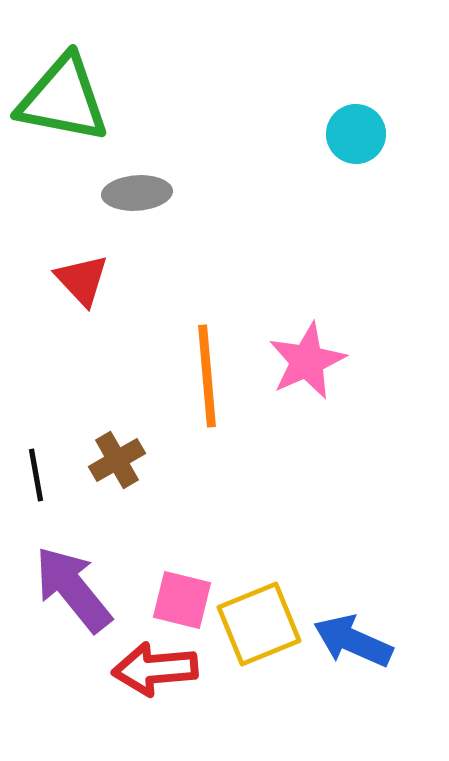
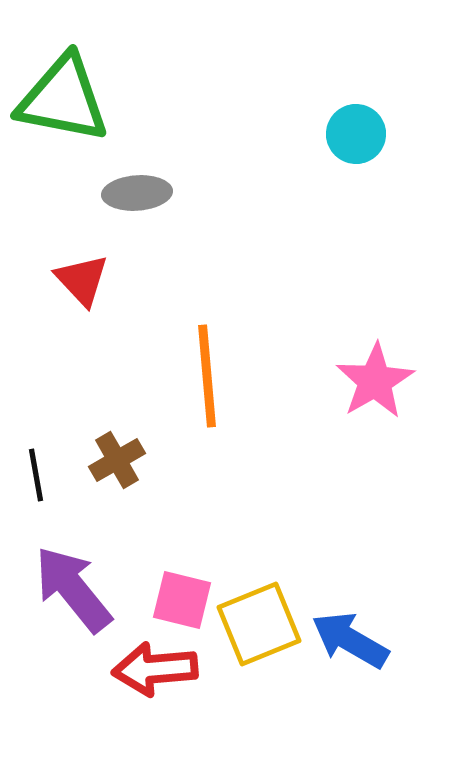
pink star: moved 68 px right, 20 px down; rotated 6 degrees counterclockwise
blue arrow: moved 3 px left, 1 px up; rotated 6 degrees clockwise
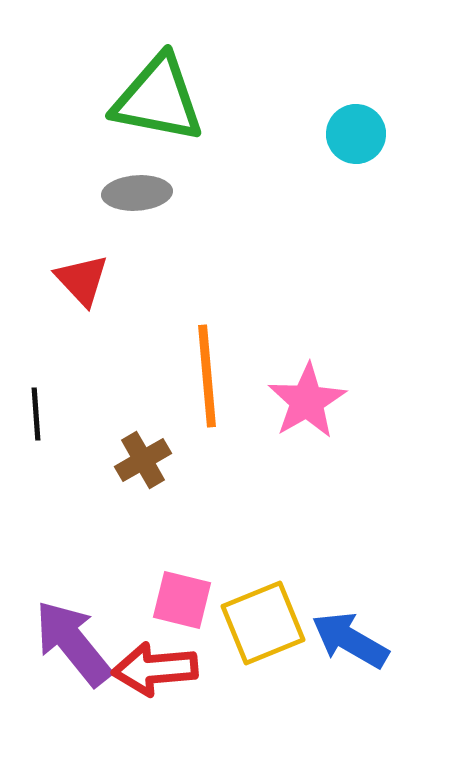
green triangle: moved 95 px right
pink star: moved 68 px left, 20 px down
brown cross: moved 26 px right
black line: moved 61 px up; rotated 6 degrees clockwise
purple arrow: moved 54 px down
yellow square: moved 4 px right, 1 px up
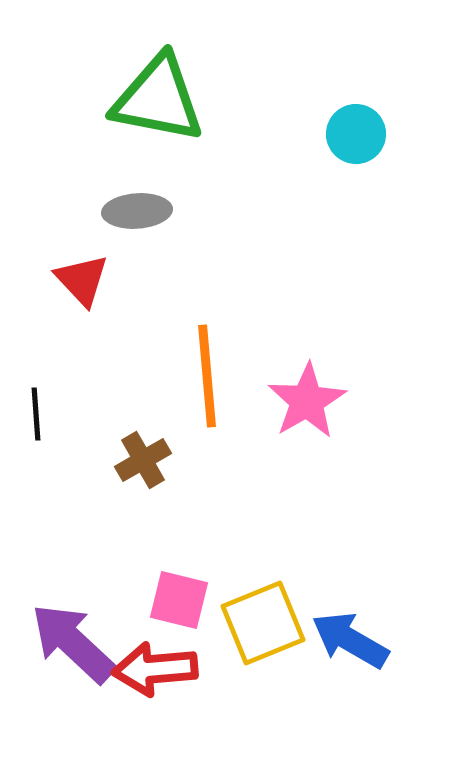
gray ellipse: moved 18 px down
pink square: moved 3 px left
purple arrow: rotated 8 degrees counterclockwise
